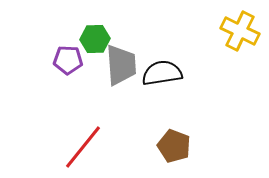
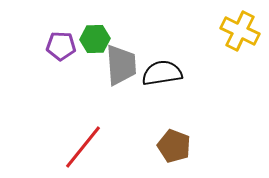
purple pentagon: moved 7 px left, 14 px up
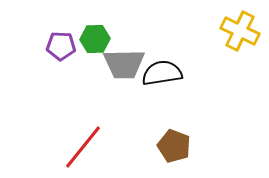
gray trapezoid: moved 3 px right, 1 px up; rotated 93 degrees clockwise
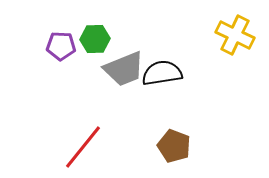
yellow cross: moved 5 px left, 4 px down
gray trapezoid: moved 5 px down; rotated 21 degrees counterclockwise
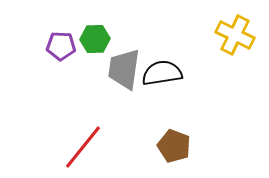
gray trapezoid: rotated 120 degrees clockwise
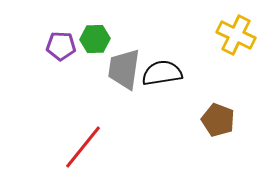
yellow cross: moved 1 px right
brown pentagon: moved 44 px right, 26 px up
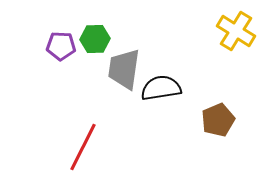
yellow cross: moved 4 px up; rotated 6 degrees clockwise
black semicircle: moved 1 px left, 15 px down
brown pentagon: rotated 28 degrees clockwise
red line: rotated 12 degrees counterclockwise
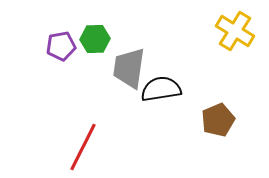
yellow cross: moved 1 px left
purple pentagon: rotated 12 degrees counterclockwise
gray trapezoid: moved 5 px right, 1 px up
black semicircle: moved 1 px down
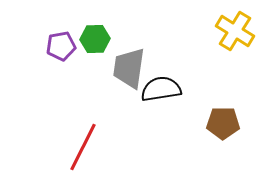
brown pentagon: moved 5 px right, 3 px down; rotated 24 degrees clockwise
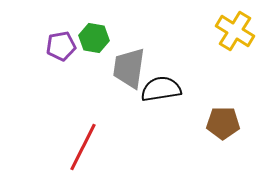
green hexagon: moved 1 px left, 1 px up; rotated 12 degrees clockwise
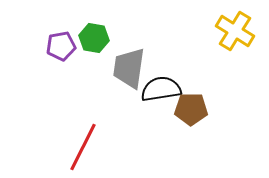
brown pentagon: moved 32 px left, 14 px up
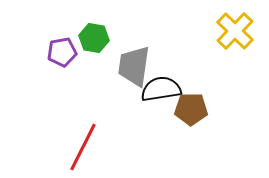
yellow cross: rotated 12 degrees clockwise
purple pentagon: moved 1 px right, 6 px down
gray trapezoid: moved 5 px right, 2 px up
